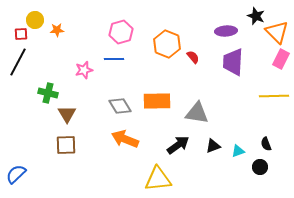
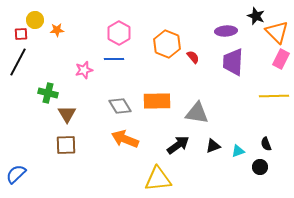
pink hexagon: moved 2 px left, 1 px down; rotated 15 degrees counterclockwise
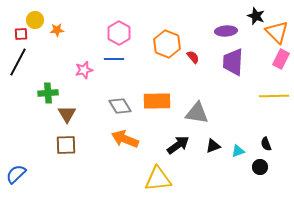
green cross: rotated 18 degrees counterclockwise
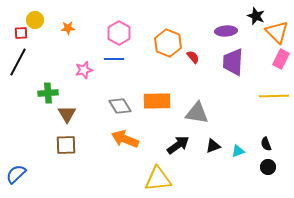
orange star: moved 11 px right, 2 px up
red square: moved 1 px up
orange hexagon: moved 1 px right, 1 px up
black circle: moved 8 px right
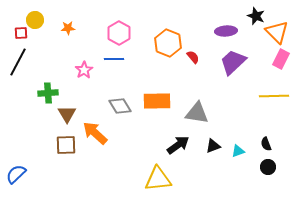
purple trapezoid: rotated 44 degrees clockwise
pink star: rotated 18 degrees counterclockwise
orange arrow: moved 30 px left, 6 px up; rotated 20 degrees clockwise
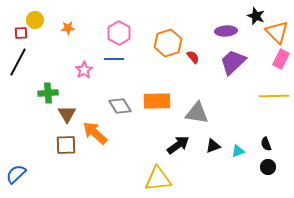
orange hexagon: rotated 20 degrees clockwise
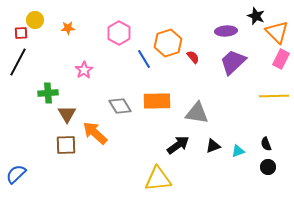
blue line: moved 30 px right; rotated 60 degrees clockwise
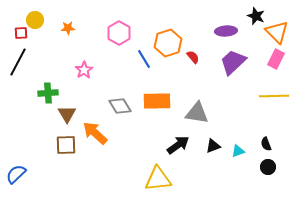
pink rectangle: moved 5 px left
